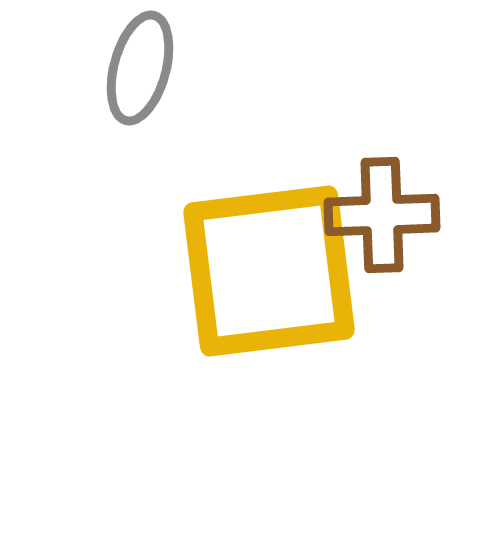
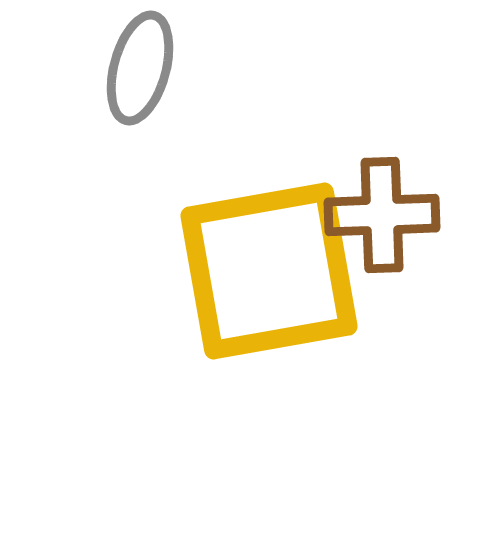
yellow square: rotated 3 degrees counterclockwise
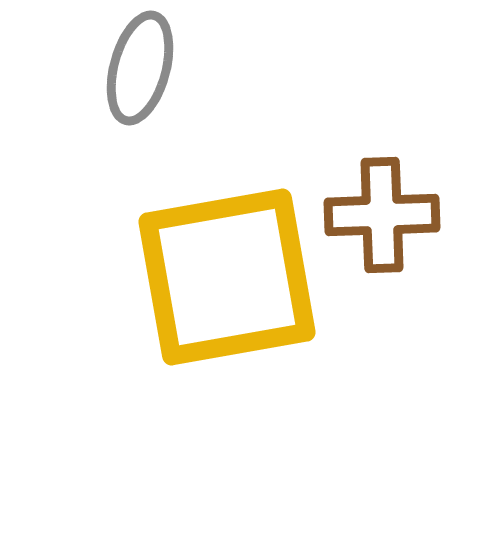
yellow square: moved 42 px left, 6 px down
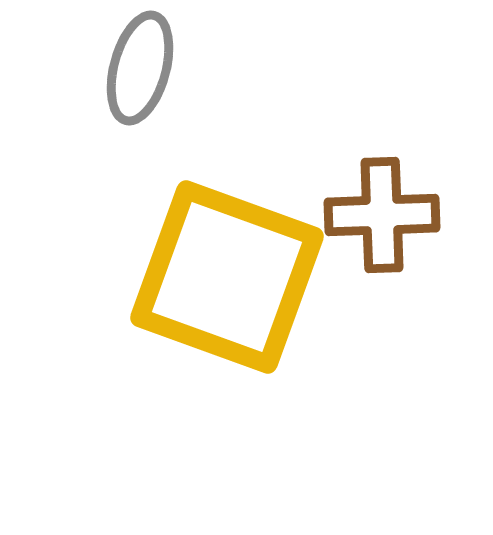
yellow square: rotated 30 degrees clockwise
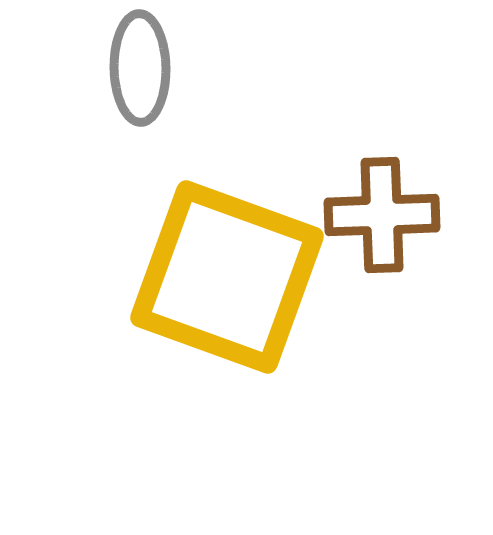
gray ellipse: rotated 16 degrees counterclockwise
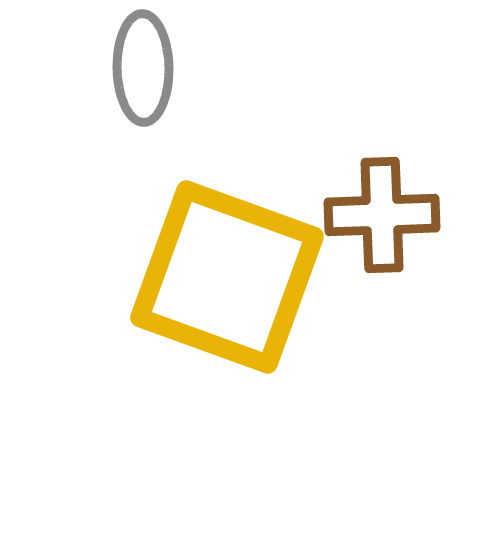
gray ellipse: moved 3 px right
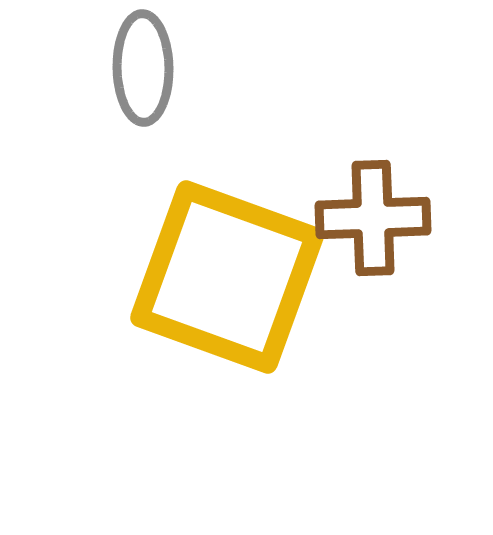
brown cross: moved 9 px left, 3 px down
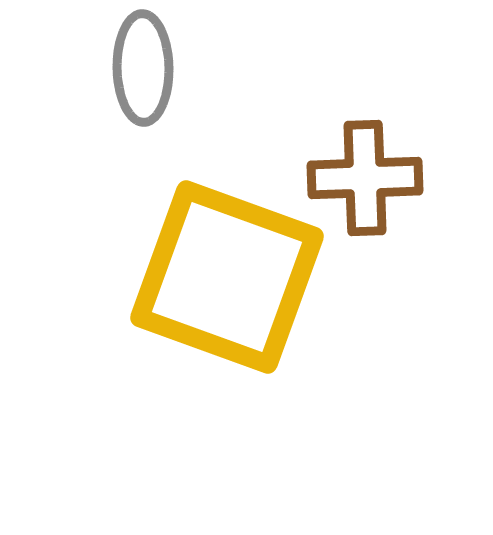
brown cross: moved 8 px left, 40 px up
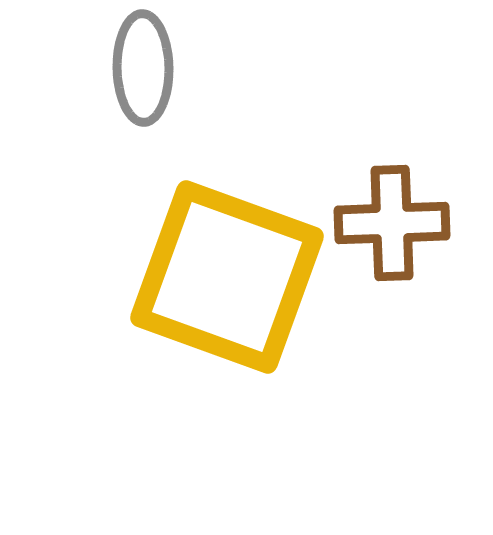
brown cross: moved 27 px right, 45 px down
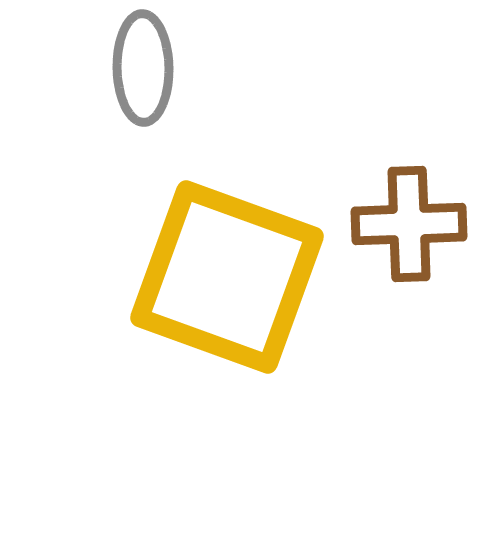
brown cross: moved 17 px right, 1 px down
